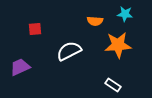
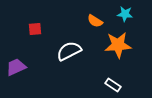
orange semicircle: rotated 28 degrees clockwise
purple trapezoid: moved 4 px left
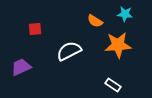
purple trapezoid: moved 5 px right
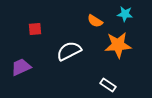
white rectangle: moved 5 px left
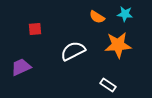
orange semicircle: moved 2 px right, 4 px up
white semicircle: moved 4 px right
